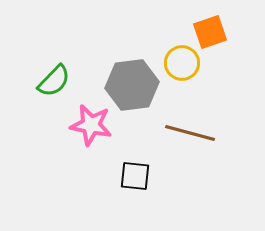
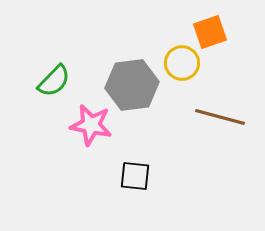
brown line: moved 30 px right, 16 px up
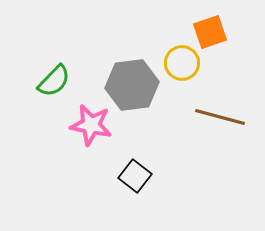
black square: rotated 32 degrees clockwise
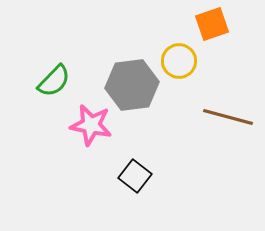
orange square: moved 2 px right, 8 px up
yellow circle: moved 3 px left, 2 px up
brown line: moved 8 px right
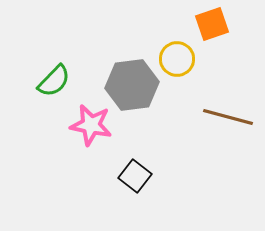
yellow circle: moved 2 px left, 2 px up
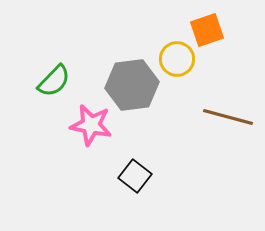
orange square: moved 5 px left, 6 px down
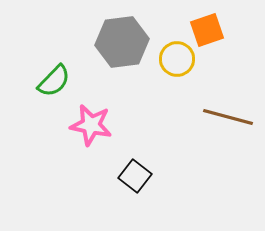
gray hexagon: moved 10 px left, 43 px up
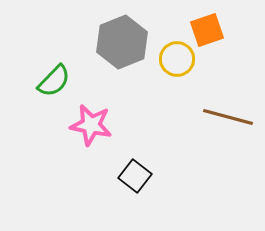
gray hexagon: rotated 15 degrees counterclockwise
